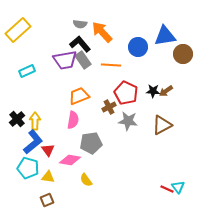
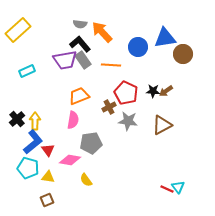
blue triangle: moved 2 px down
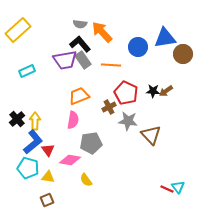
brown triangle: moved 11 px left, 10 px down; rotated 45 degrees counterclockwise
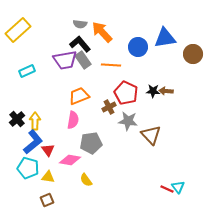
brown circle: moved 10 px right
brown arrow: rotated 40 degrees clockwise
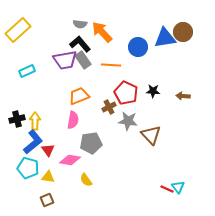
brown circle: moved 10 px left, 22 px up
brown arrow: moved 17 px right, 5 px down
black cross: rotated 28 degrees clockwise
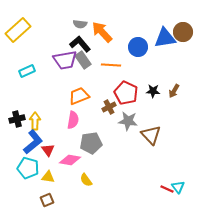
brown arrow: moved 9 px left, 5 px up; rotated 64 degrees counterclockwise
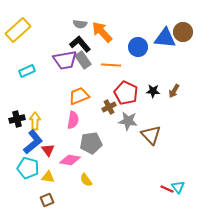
blue triangle: rotated 15 degrees clockwise
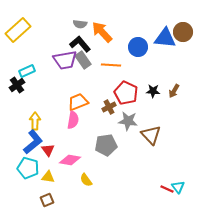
orange trapezoid: moved 1 px left, 6 px down
black cross: moved 34 px up; rotated 21 degrees counterclockwise
gray pentagon: moved 15 px right, 2 px down
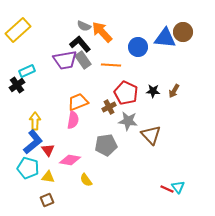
gray semicircle: moved 4 px right, 2 px down; rotated 16 degrees clockwise
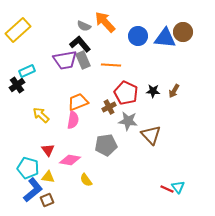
orange arrow: moved 3 px right, 10 px up
blue circle: moved 11 px up
gray rectangle: rotated 12 degrees clockwise
yellow arrow: moved 6 px right, 6 px up; rotated 48 degrees counterclockwise
blue L-shape: moved 48 px down
